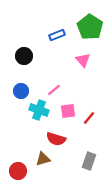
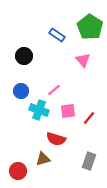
blue rectangle: rotated 56 degrees clockwise
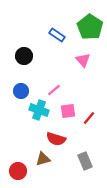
gray rectangle: moved 4 px left; rotated 42 degrees counterclockwise
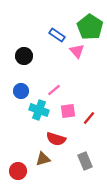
pink triangle: moved 6 px left, 9 px up
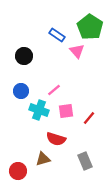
pink square: moved 2 px left
